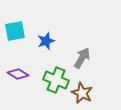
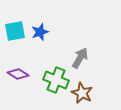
blue star: moved 6 px left, 9 px up
gray arrow: moved 2 px left
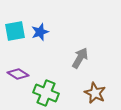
green cross: moved 10 px left, 13 px down
brown star: moved 13 px right
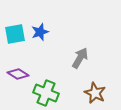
cyan square: moved 3 px down
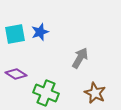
purple diamond: moved 2 px left
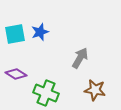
brown star: moved 3 px up; rotated 15 degrees counterclockwise
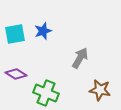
blue star: moved 3 px right, 1 px up
brown star: moved 5 px right
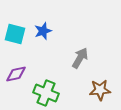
cyan square: rotated 25 degrees clockwise
purple diamond: rotated 45 degrees counterclockwise
brown star: rotated 15 degrees counterclockwise
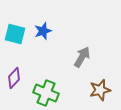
gray arrow: moved 2 px right, 1 px up
purple diamond: moved 2 px left, 4 px down; rotated 35 degrees counterclockwise
brown star: rotated 10 degrees counterclockwise
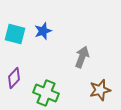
gray arrow: rotated 10 degrees counterclockwise
